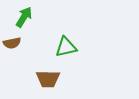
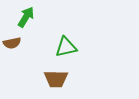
green arrow: moved 2 px right
brown trapezoid: moved 8 px right
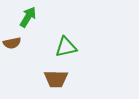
green arrow: moved 2 px right
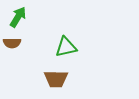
green arrow: moved 10 px left
brown semicircle: rotated 12 degrees clockwise
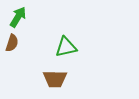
brown semicircle: rotated 72 degrees counterclockwise
brown trapezoid: moved 1 px left
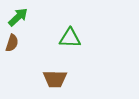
green arrow: rotated 15 degrees clockwise
green triangle: moved 4 px right, 9 px up; rotated 15 degrees clockwise
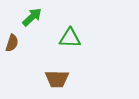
green arrow: moved 14 px right
brown trapezoid: moved 2 px right
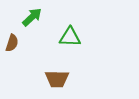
green triangle: moved 1 px up
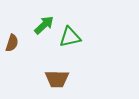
green arrow: moved 12 px right, 8 px down
green triangle: rotated 15 degrees counterclockwise
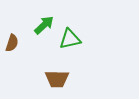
green triangle: moved 2 px down
